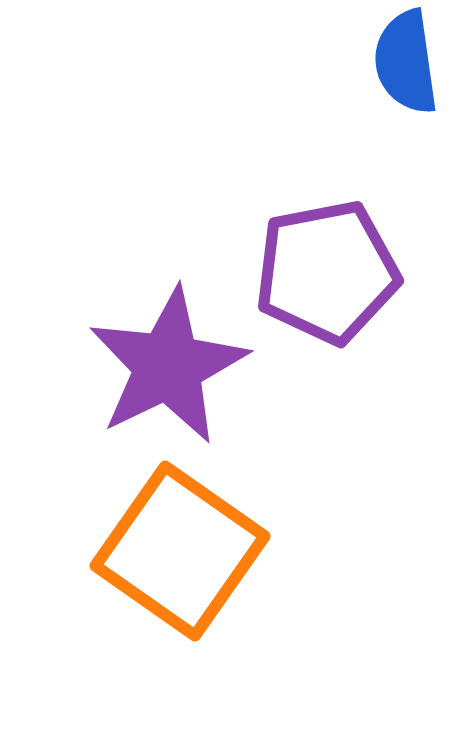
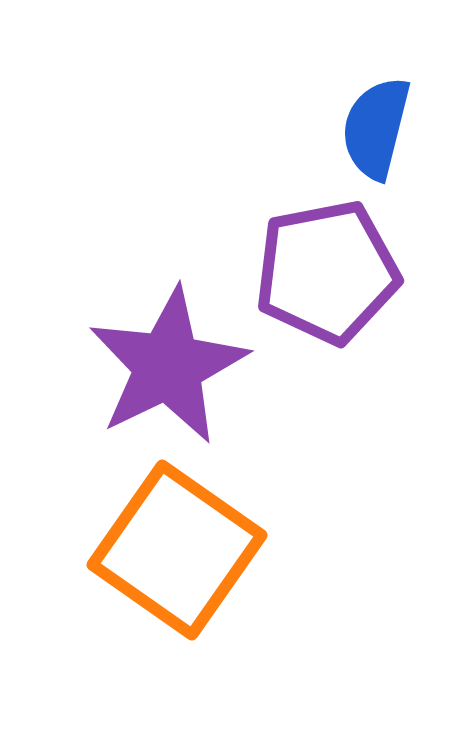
blue semicircle: moved 30 px left, 66 px down; rotated 22 degrees clockwise
orange square: moved 3 px left, 1 px up
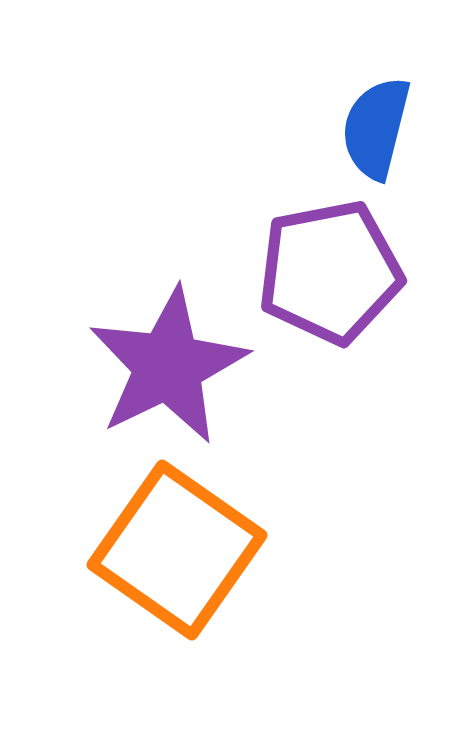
purple pentagon: moved 3 px right
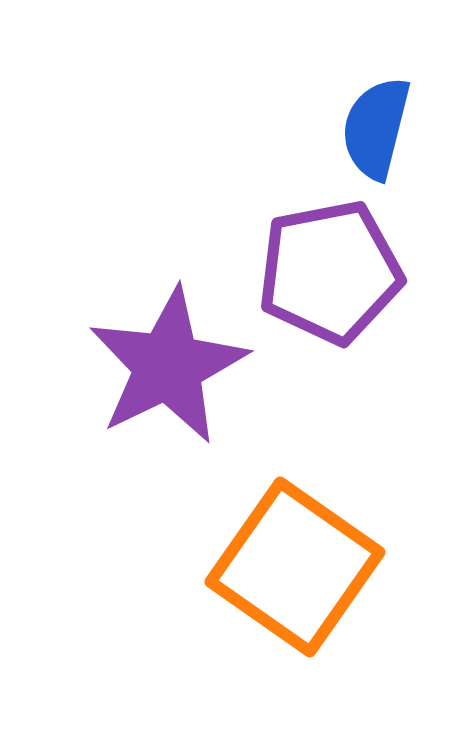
orange square: moved 118 px right, 17 px down
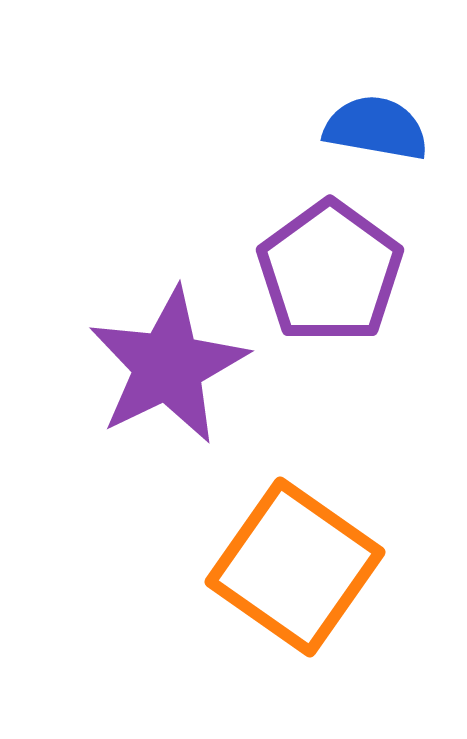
blue semicircle: rotated 86 degrees clockwise
purple pentagon: rotated 25 degrees counterclockwise
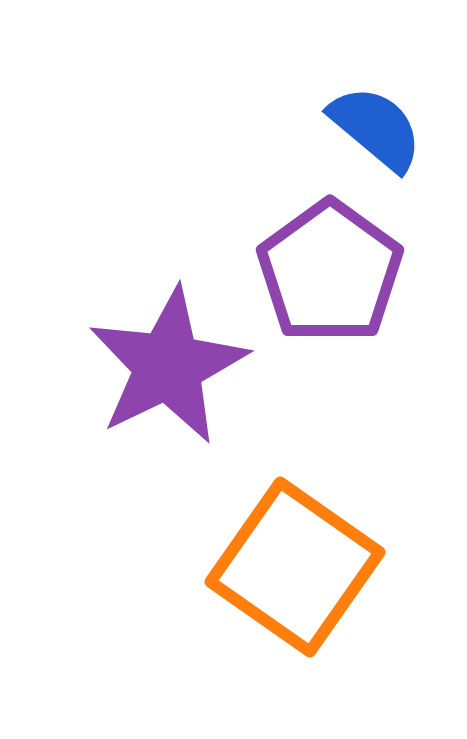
blue semicircle: rotated 30 degrees clockwise
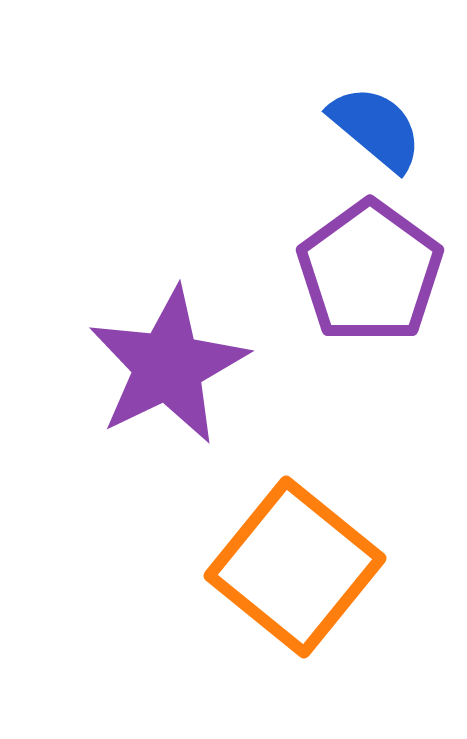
purple pentagon: moved 40 px right
orange square: rotated 4 degrees clockwise
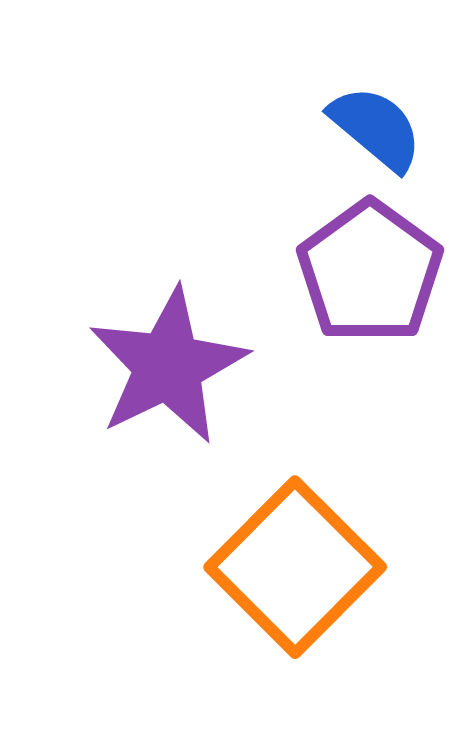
orange square: rotated 6 degrees clockwise
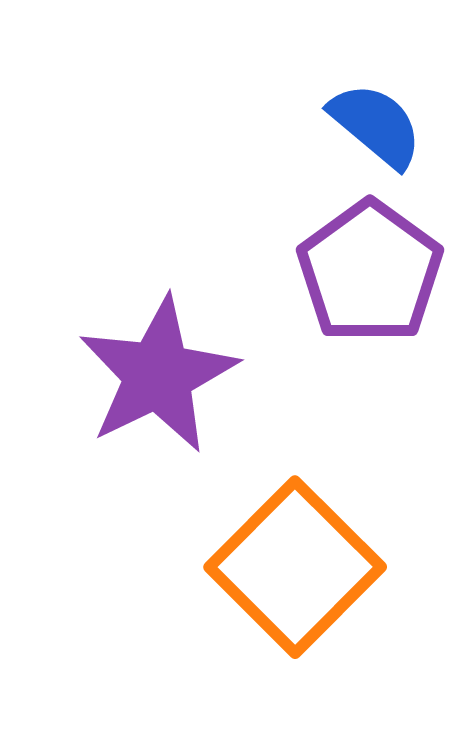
blue semicircle: moved 3 px up
purple star: moved 10 px left, 9 px down
